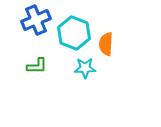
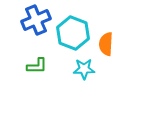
cyan hexagon: moved 1 px left
cyan star: moved 1 px left, 1 px down
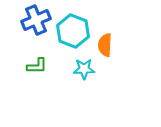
cyan hexagon: moved 2 px up
orange semicircle: moved 1 px left, 1 px down
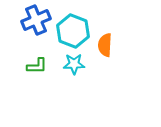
cyan star: moved 10 px left, 5 px up
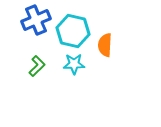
cyan hexagon: rotated 8 degrees counterclockwise
green L-shape: rotated 45 degrees counterclockwise
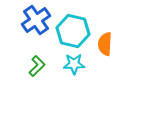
blue cross: rotated 12 degrees counterclockwise
orange semicircle: moved 1 px up
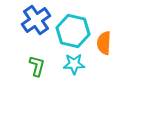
orange semicircle: moved 1 px left, 1 px up
green L-shape: rotated 30 degrees counterclockwise
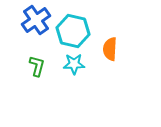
orange semicircle: moved 6 px right, 6 px down
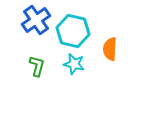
cyan star: rotated 15 degrees clockwise
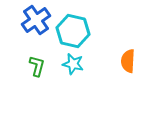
orange semicircle: moved 18 px right, 12 px down
cyan star: moved 1 px left
